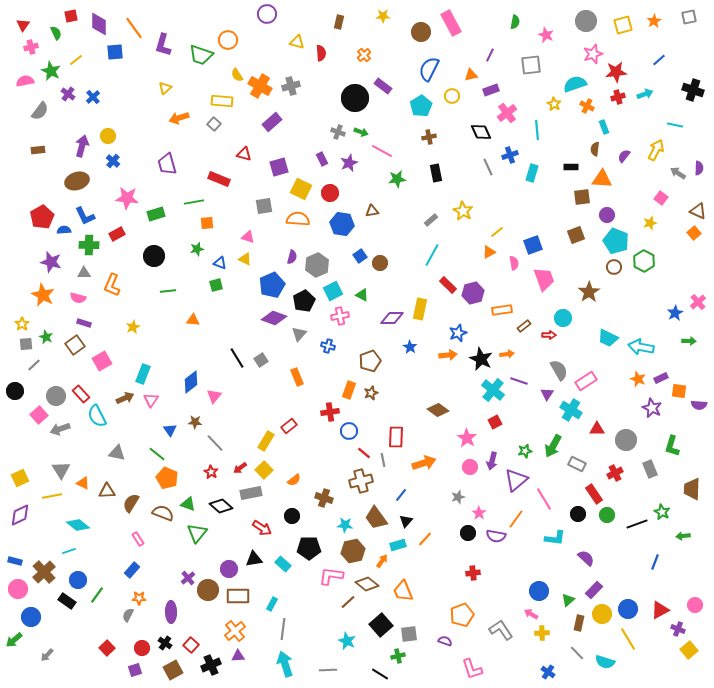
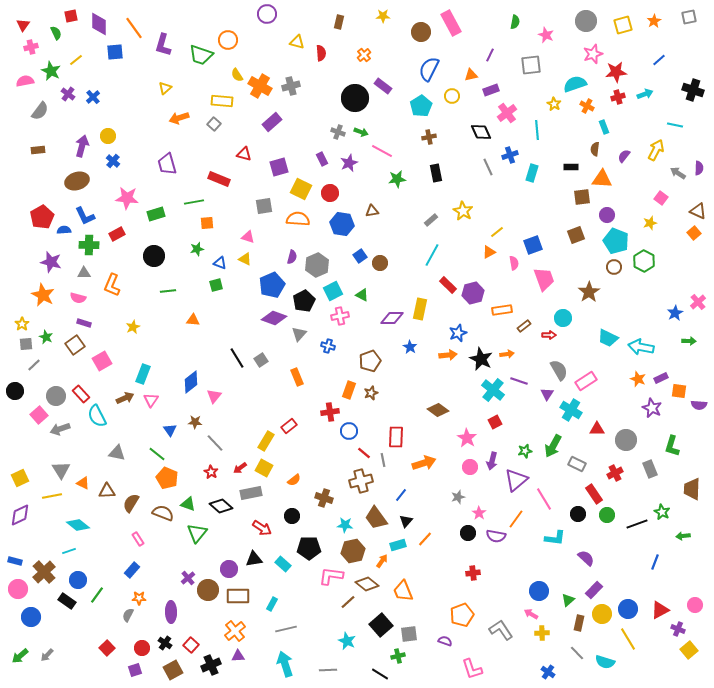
yellow square at (264, 470): moved 2 px up; rotated 18 degrees counterclockwise
gray line at (283, 629): moved 3 px right; rotated 70 degrees clockwise
green arrow at (14, 640): moved 6 px right, 16 px down
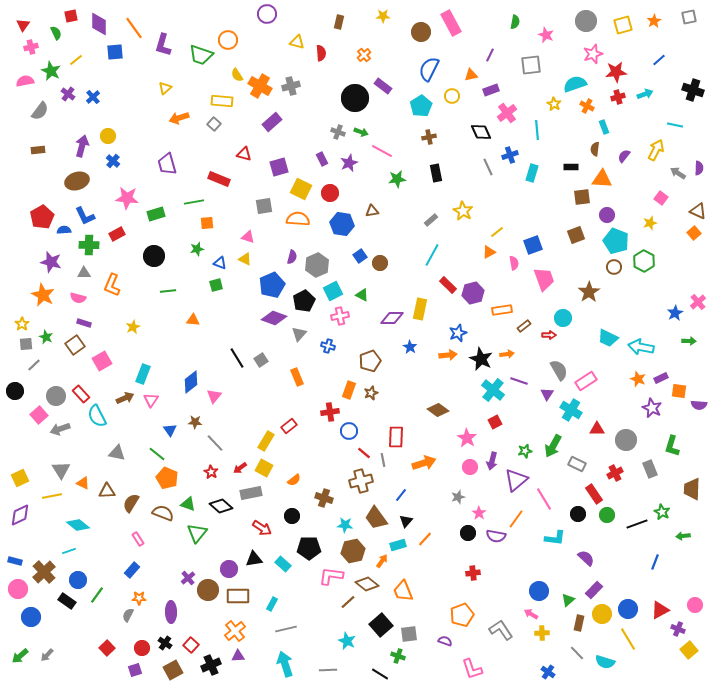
green cross at (398, 656): rotated 32 degrees clockwise
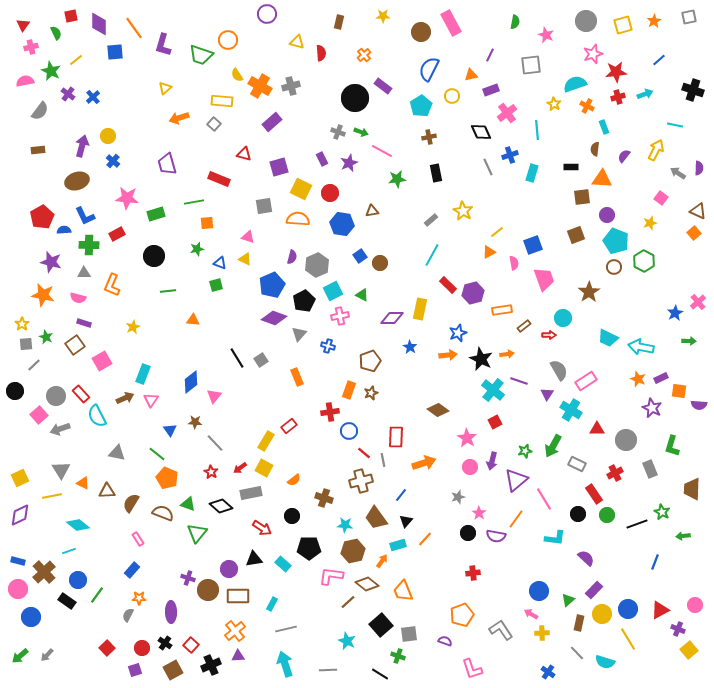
orange star at (43, 295): rotated 15 degrees counterclockwise
blue rectangle at (15, 561): moved 3 px right
purple cross at (188, 578): rotated 32 degrees counterclockwise
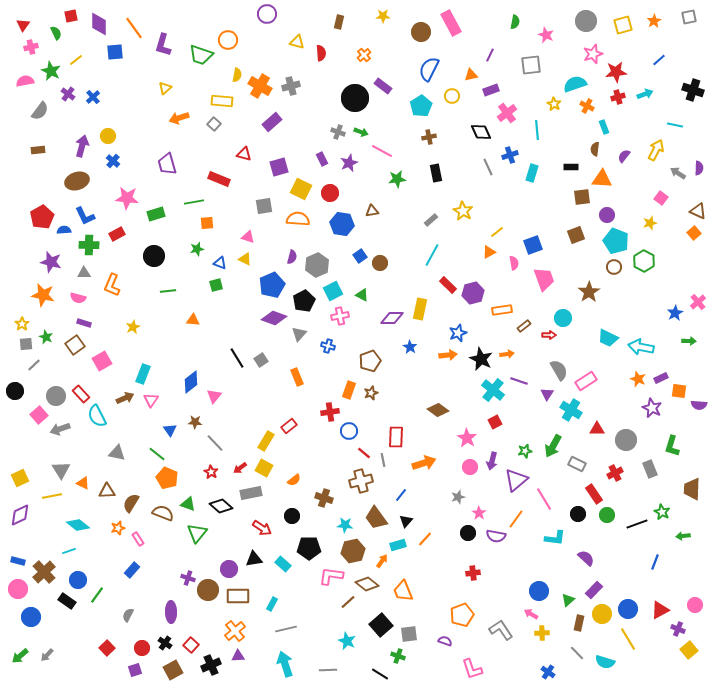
yellow semicircle at (237, 75): rotated 136 degrees counterclockwise
orange star at (139, 598): moved 21 px left, 70 px up; rotated 16 degrees counterclockwise
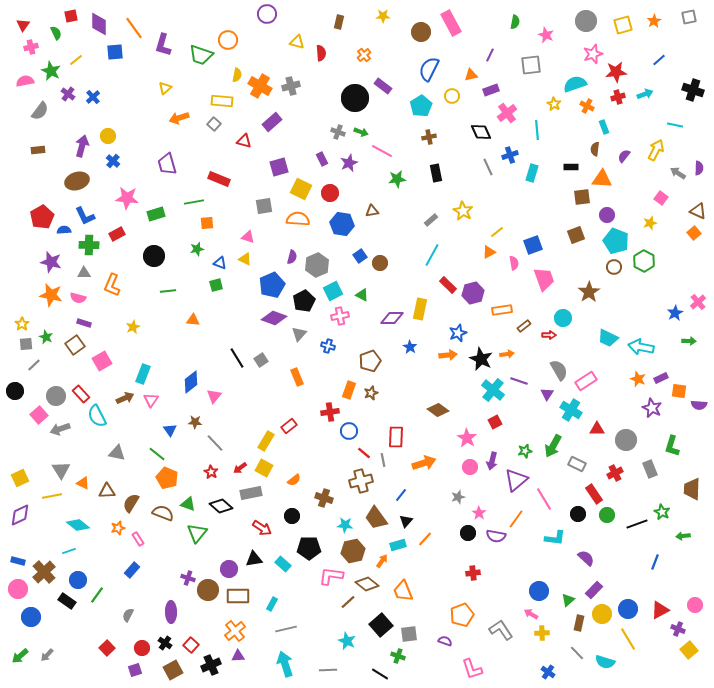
red triangle at (244, 154): moved 13 px up
orange star at (43, 295): moved 8 px right
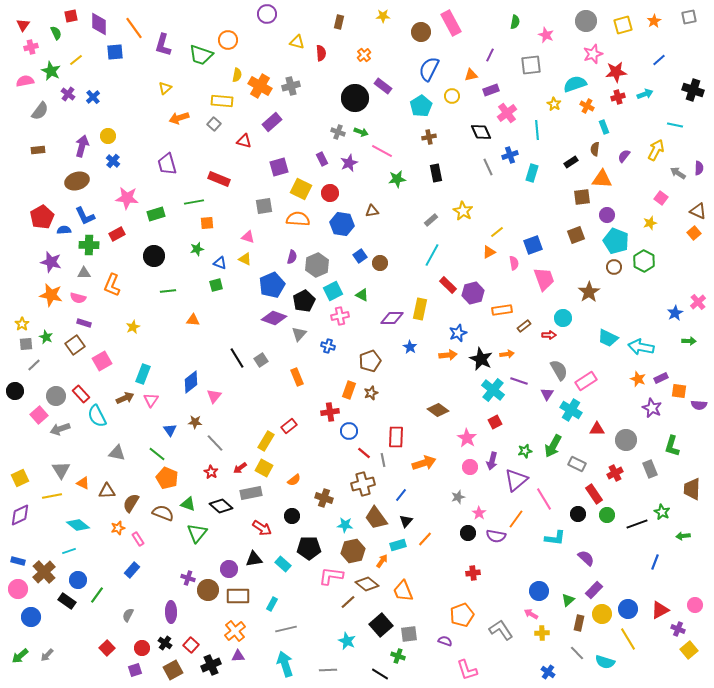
black rectangle at (571, 167): moved 5 px up; rotated 32 degrees counterclockwise
brown cross at (361, 481): moved 2 px right, 3 px down
pink L-shape at (472, 669): moved 5 px left, 1 px down
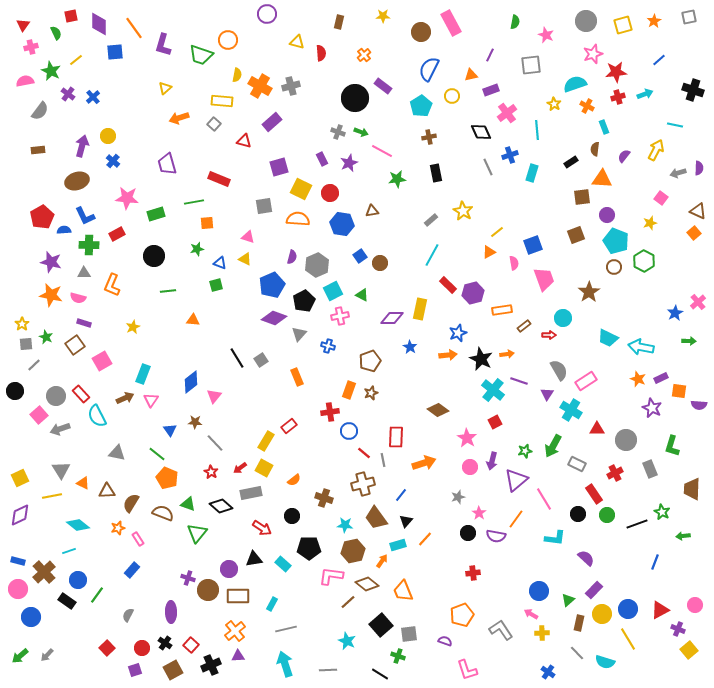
gray arrow at (678, 173): rotated 49 degrees counterclockwise
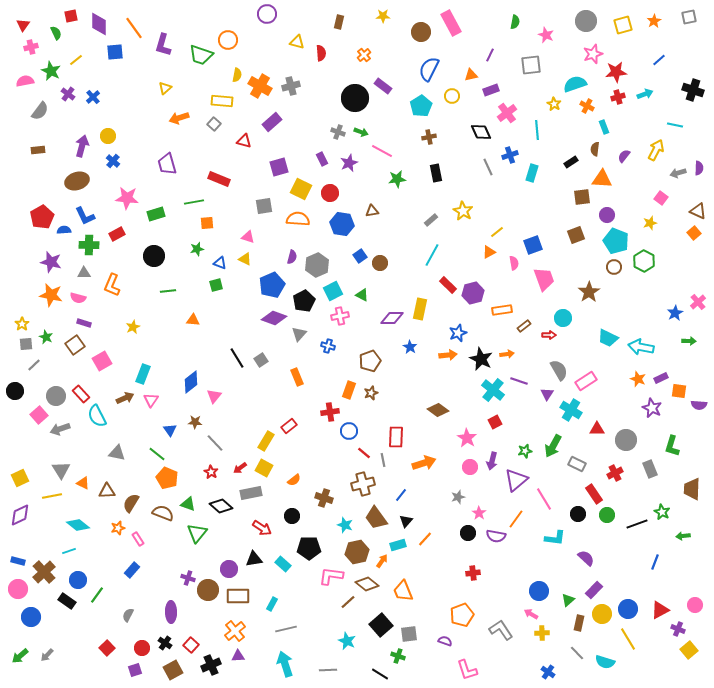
cyan star at (345, 525): rotated 14 degrees clockwise
brown hexagon at (353, 551): moved 4 px right, 1 px down
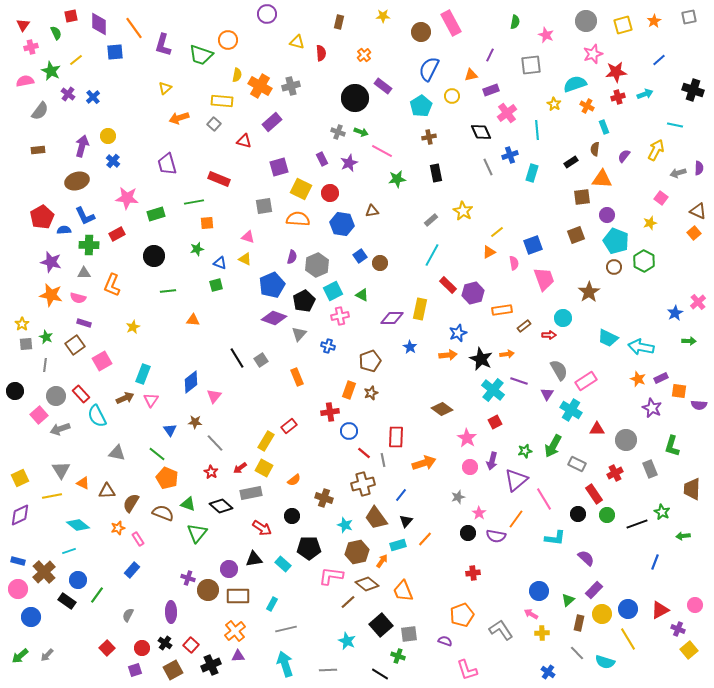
gray line at (34, 365): moved 11 px right; rotated 40 degrees counterclockwise
brown diamond at (438, 410): moved 4 px right, 1 px up
